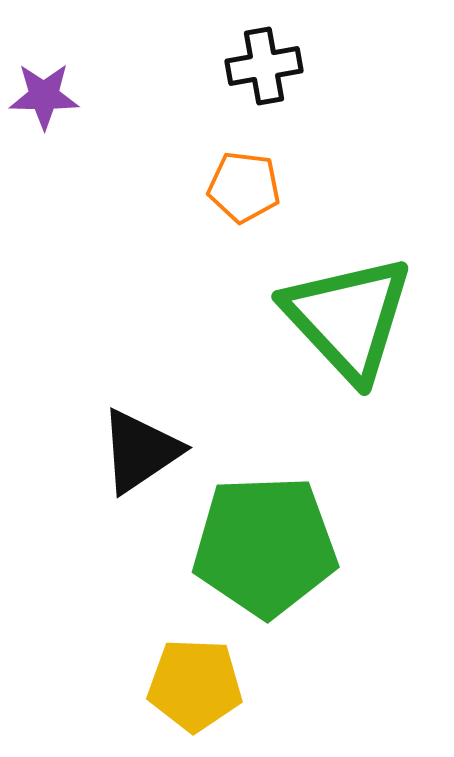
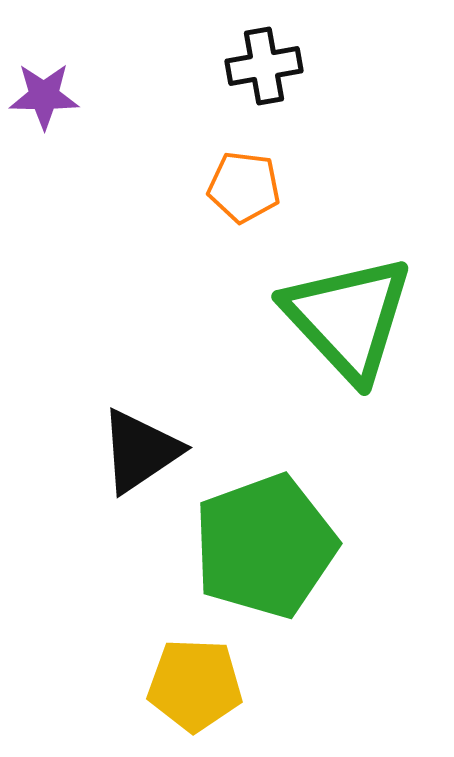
green pentagon: rotated 18 degrees counterclockwise
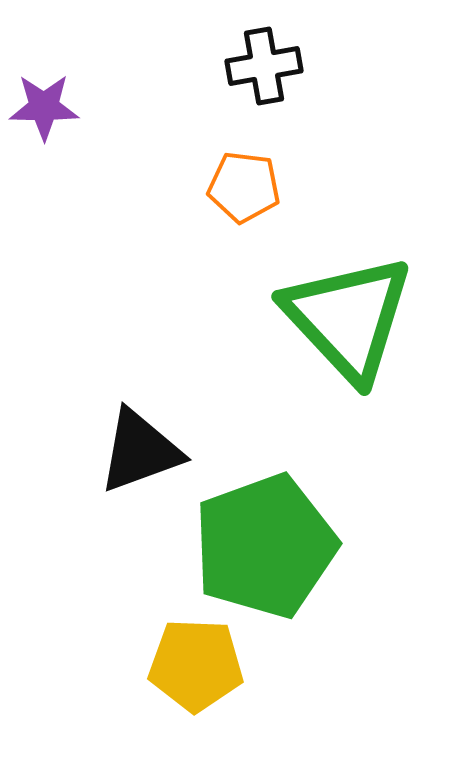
purple star: moved 11 px down
black triangle: rotated 14 degrees clockwise
yellow pentagon: moved 1 px right, 20 px up
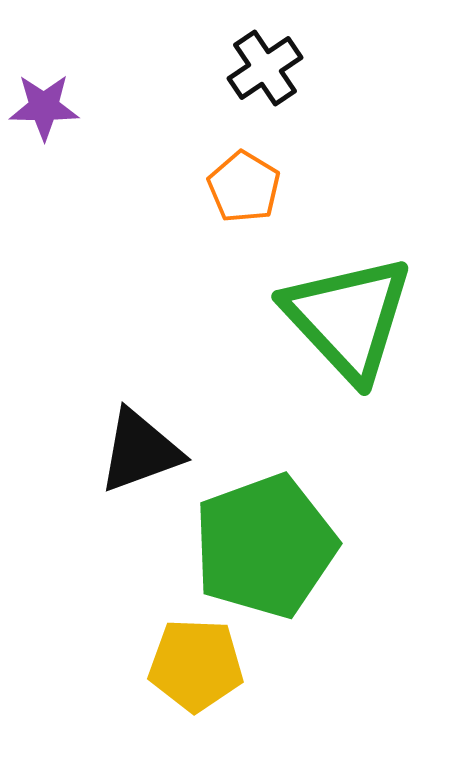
black cross: moved 1 px right, 2 px down; rotated 24 degrees counterclockwise
orange pentagon: rotated 24 degrees clockwise
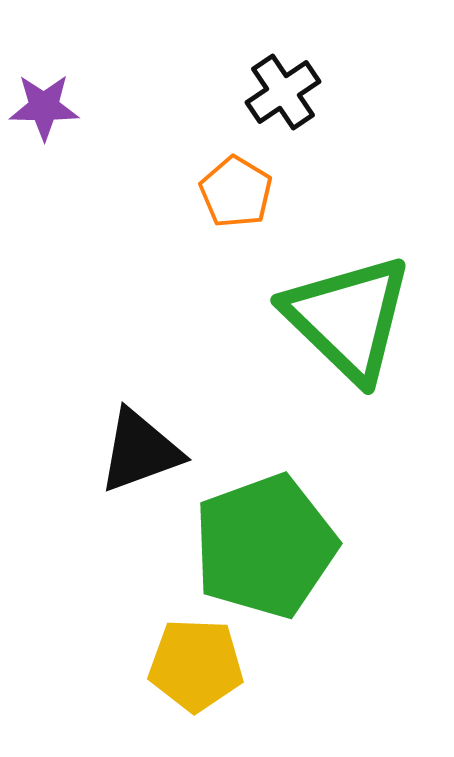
black cross: moved 18 px right, 24 px down
orange pentagon: moved 8 px left, 5 px down
green triangle: rotated 3 degrees counterclockwise
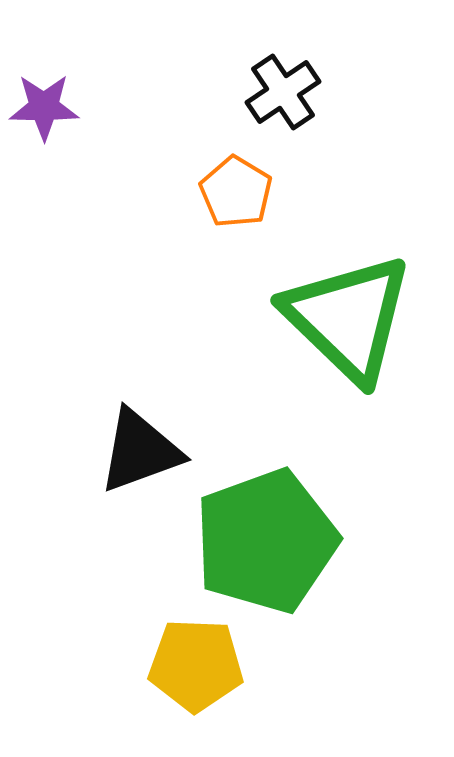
green pentagon: moved 1 px right, 5 px up
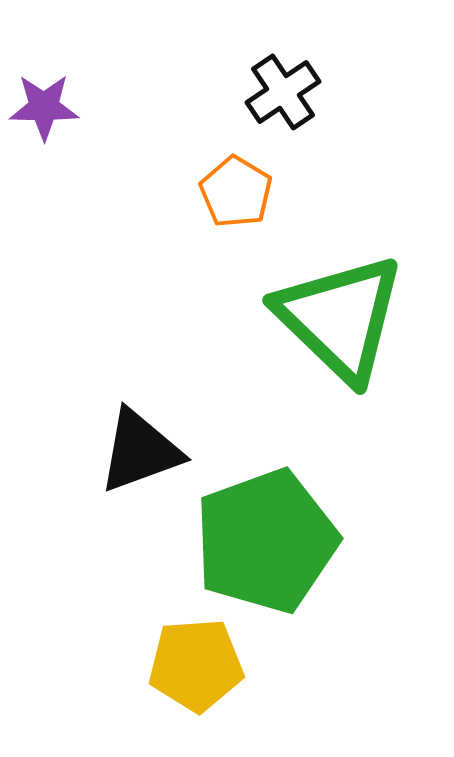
green triangle: moved 8 px left
yellow pentagon: rotated 6 degrees counterclockwise
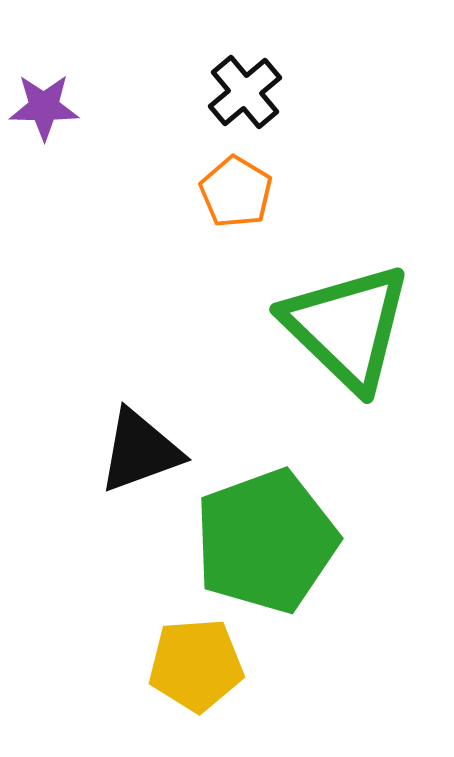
black cross: moved 38 px left; rotated 6 degrees counterclockwise
green triangle: moved 7 px right, 9 px down
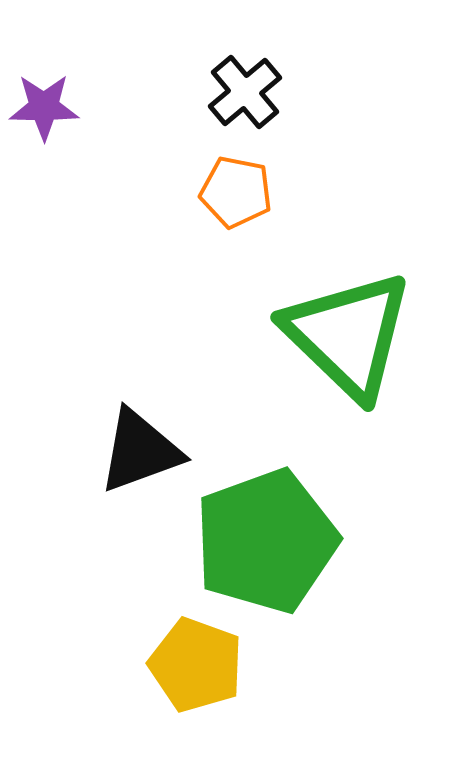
orange pentagon: rotated 20 degrees counterclockwise
green triangle: moved 1 px right, 8 px down
yellow pentagon: rotated 24 degrees clockwise
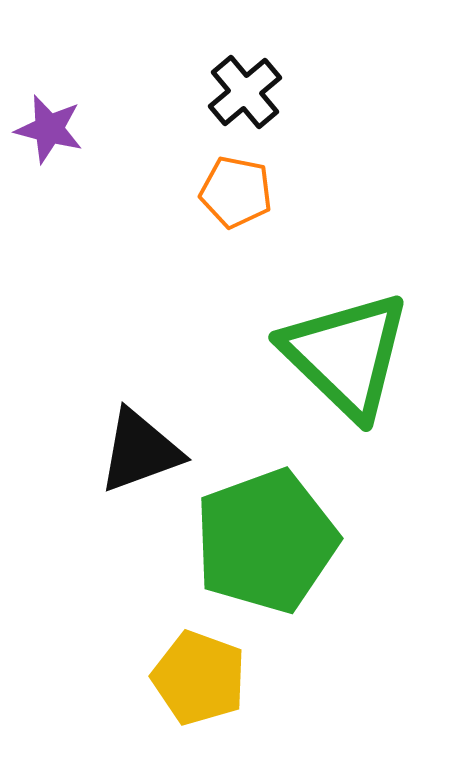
purple star: moved 5 px right, 22 px down; rotated 14 degrees clockwise
green triangle: moved 2 px left, 20 px down
yellow pentagon: moved 3 px right, 13 px down
